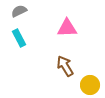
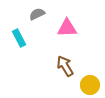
gray semicircle: moved 18 px right, 3 px down
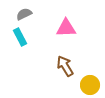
gray semicircle: moved 13 px left
pink triangle: moved 1 px left
cyan rectangle: moved 1 px right, 1 px up
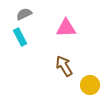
brown arrow: moved 1 px left
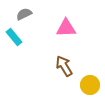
cyan rectangle: moved 6 px left; rotated 12 degrees counterclockwise
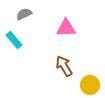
cyan rectangle: moved 3 px down
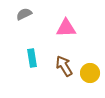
cyan rectangle: moved 18 px right, 18 px down; rotated 30 degrees clockwise
yellow circle: moved 12 px up
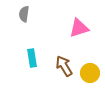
gray semicircle: rotated 56 degrees counterclockwise
pink triangle: moved 13 px right; rotated 15 degrees counterclockwise
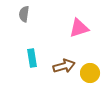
brown arrow: rotated 105 degrees clockwise
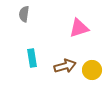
brown arrow: moved 1 px right
yellow circle: moved 2 px right, 3 px up
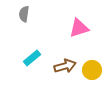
cyan rectangle: rotated 60 degrees clockwise
